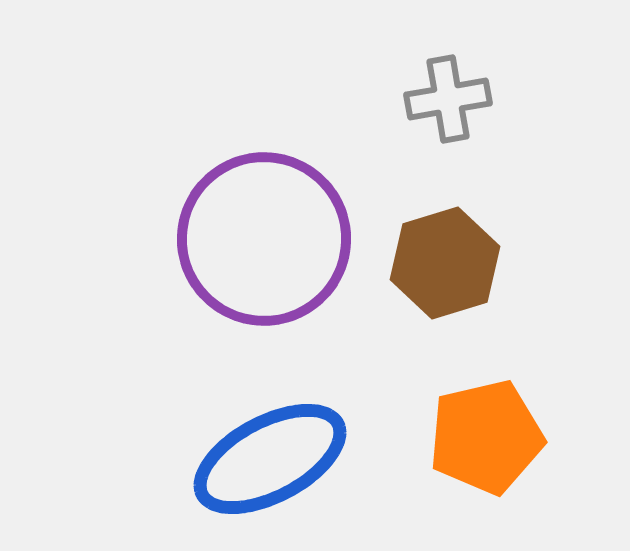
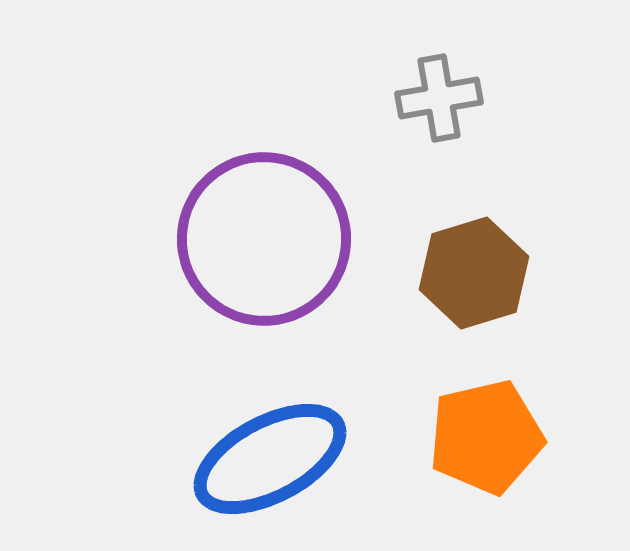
gray cross: moved 9 px left, 1 px up
brown hexagon: moved 29 px right, 10 px down
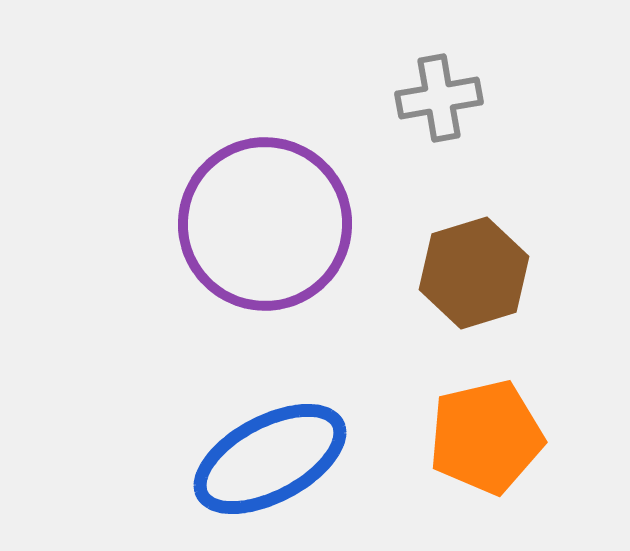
purple circle: moved 1 px right, 15 px up
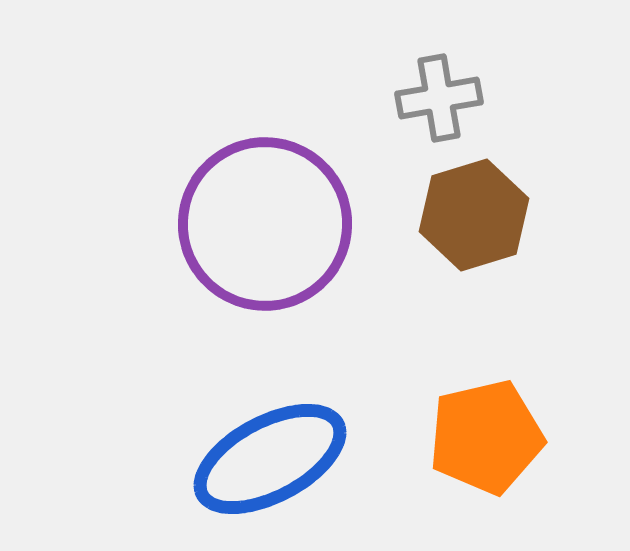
brown hexagon: moved 58 px up
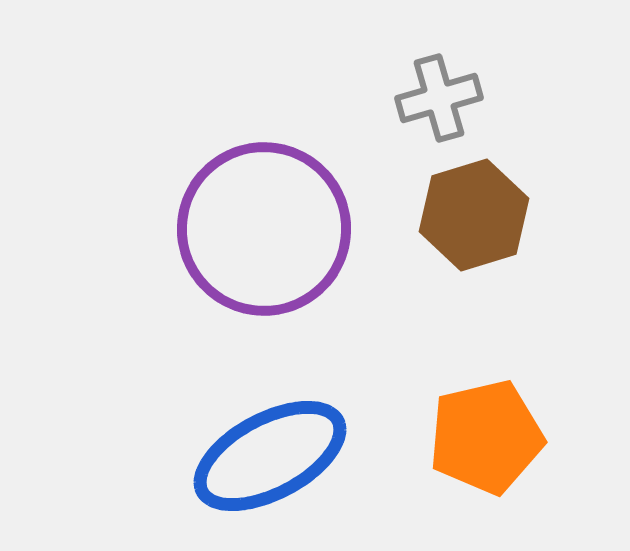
gray cross: rotated 6 degrees counterclockwise
purple circle: moved 1 px left, 5 px down
blue ellipse: moved 3 px up
